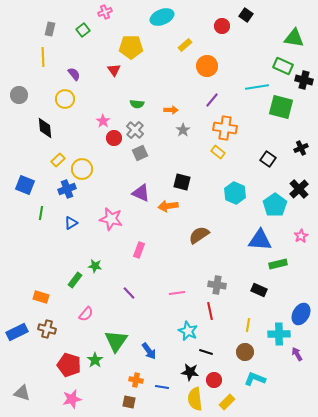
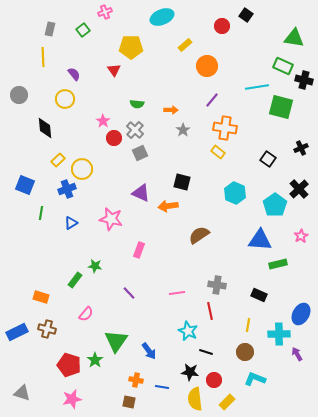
black rectangle at (259, 290): moved 5 px down
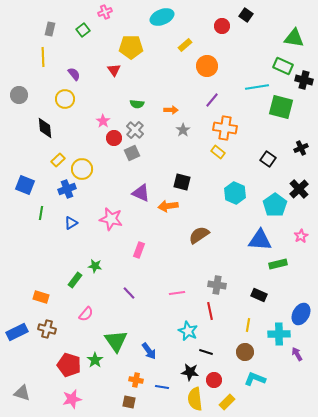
gray square at (140, 153): moved 8 px left
green triangle at (116, 341): rotated 10 degrees counterclockwise
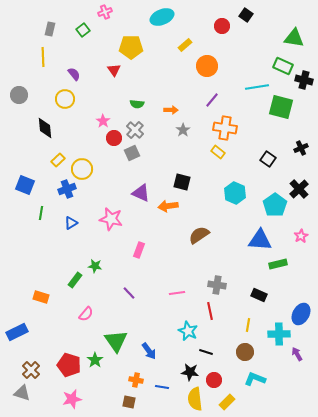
brown cross at (47, 329): moved 16 px left, 41 px down; rotated 30 degrees clockwise
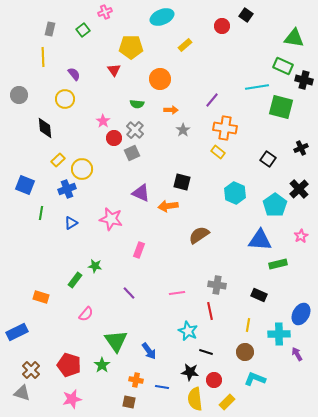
orange circle at (207, 66): moved 47 px left, 13 px down
green star at (95, 360): moved 7 px right, 5 px down
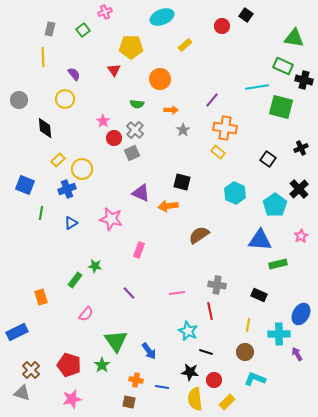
gray circle at (19, 95): moved 5 px down
orange rectangle at (41, 297): rotated 56 degrees clockwise
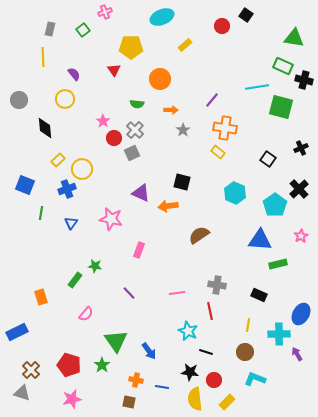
blue triangle at (71, 223): rotated 24 degrees counterclockwise
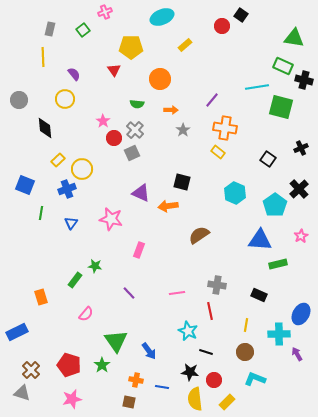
black square at (246, 15): moved 5 px left
yellow line at (248, 325): moved 2 px left
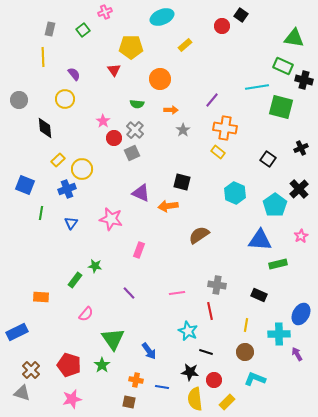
orange rectangle at (41, 297): rotated 70 degrees counterclockwise
green triangle at (116, 341): moved 3 px left, 2 px up
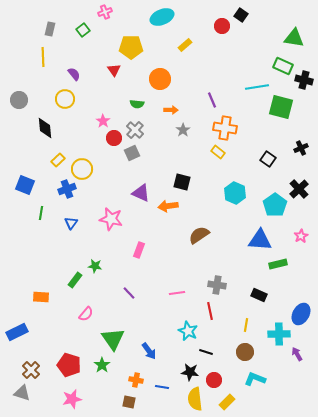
purple line at (212, 100): rotated 63 degrees counterclockwise
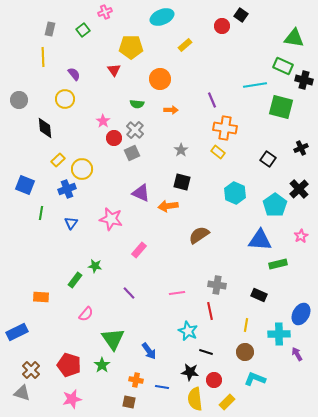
cyan line at (257, 87): moved 2 px left, 2 px up
gray star at (183, 130): moved 2 px left, 20 px down
pink rectangle at (139, 250): rotated 21 degrees clockwise
